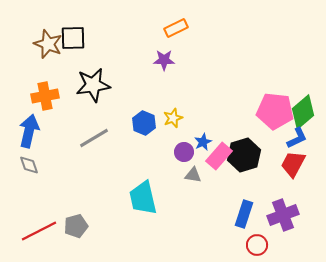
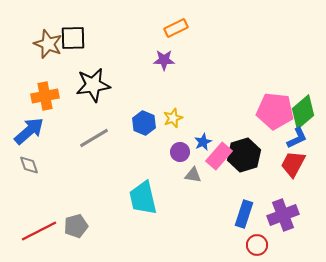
blue arrow: rotated 36 degrees clockwise
purple circle: moved 4 px left
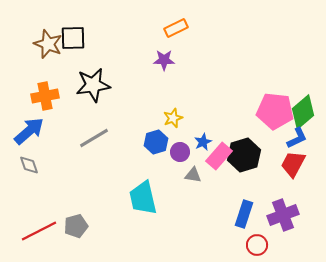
blue hexagon: moved 12 px right, 19 px down; rotated 20 degrees clockwise
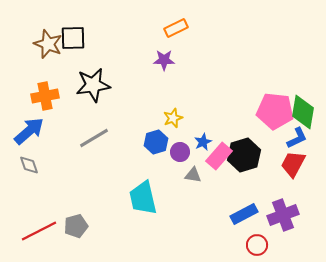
green diamond: rotated 40 degrees counterclockwise
blue rectangle: rotated 44 degrees clockwise
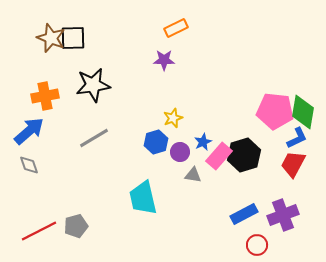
brown star: moved 3 px right, 6 px up
